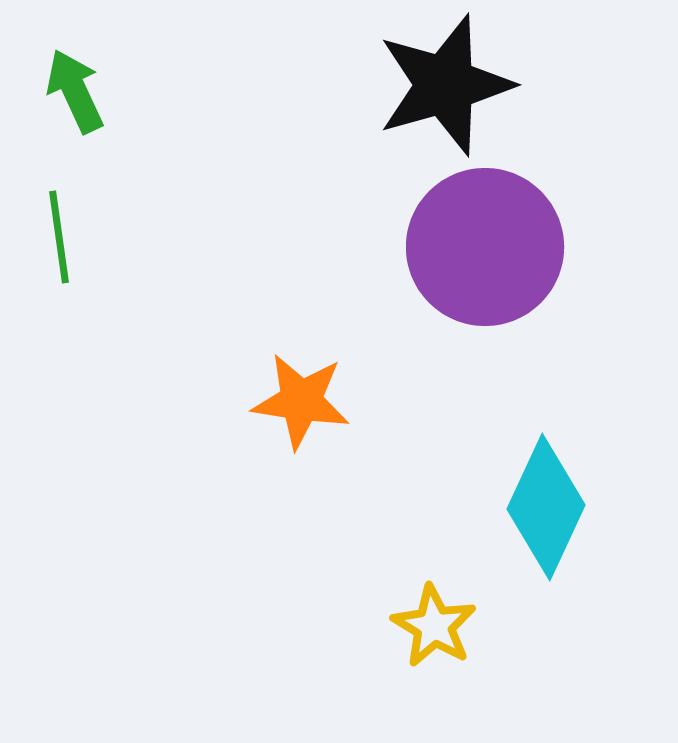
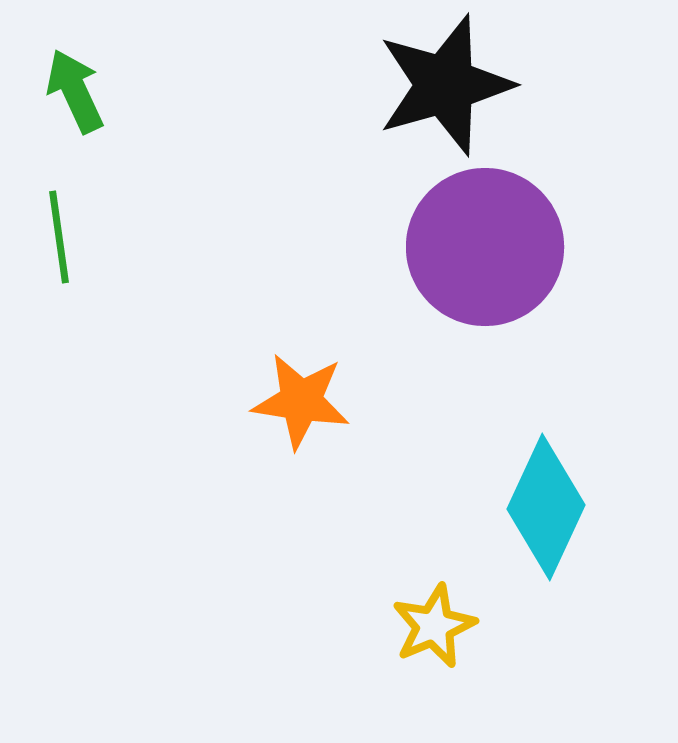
yellow star: rotated 18 degrees clockwise
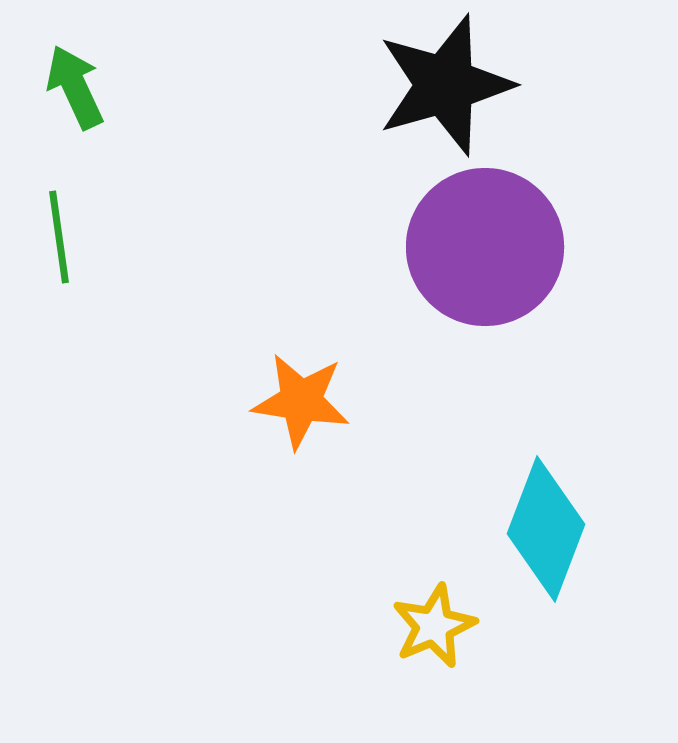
green arrow: moved 4 px up
cyan diamond: moved 22 px down; rotated 4 degrees counterclockwise
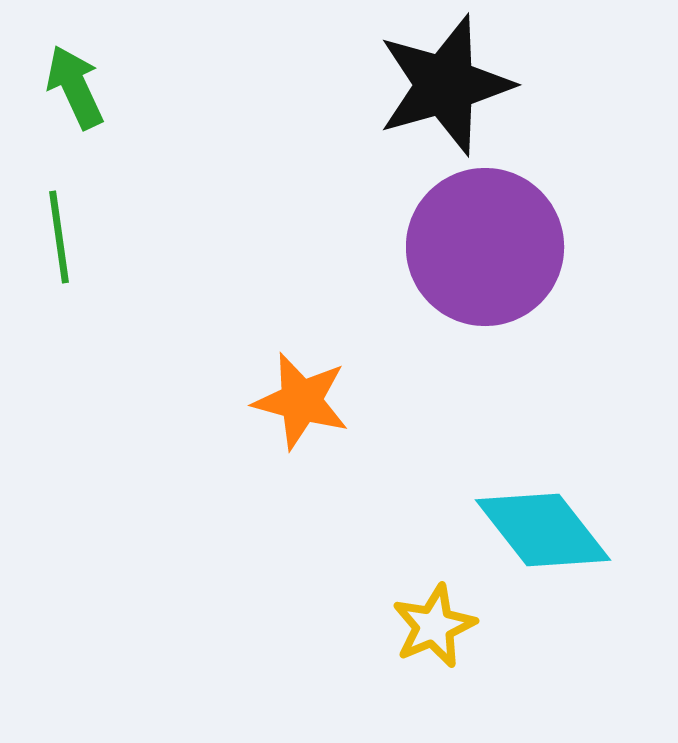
orange star: rotated 6 degrees clockwise
cyan diamond: moved 3 px left, 1 px down; rotated 59 degrees counterclockwise
